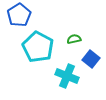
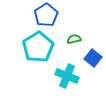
blue pentagon: moved 27 px right
cyan pentagon: rotated 12 degrees clockwise
blue square: moved 2 px right, 1 px up
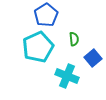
green semicircle: rotated 96 degrees clockwise
cyan pentagon: rotated 8 degrees clockwise
blue square: rotated 12 degrees clockwise
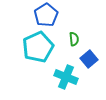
blue square: moved 4 px left, 1 px down
cyan cross: moved 1 px left, 1 px down
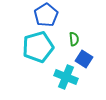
cyan pentagon: rotated 8 degrees clockwise
blue square: moved 5 px left; rotated 18 degrees counterclockwise
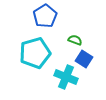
blue pentagon: moved 1 px left, 1 px down
green semicircle: moved 1 px right, 1 px down; rotated 64 degrees counterclockwise
cyan pentagon: moved 3 px left, 6 px down
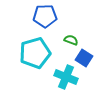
blue pentagon: rotated 30 degrees clockwise
green semicircle: moved 4 px left
blue square: moved 1 px up
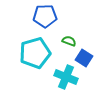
green semicircle: moved 2 px left, 1 px down
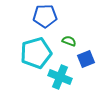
cyan pentagon: moved 1 px right
blue square: moved 2 px right, 1 px down; rotated 36 degrees clockwise
cyan cross: moved 6 px left
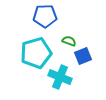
blue square: moved 3 px left, 3 px up
